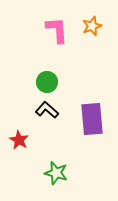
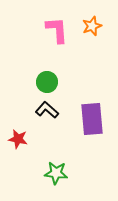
red star: moved 1 px left, 1 px up; rotated 18 degrees counterclockwise
green star: rotated 10 degrees counterclockwise
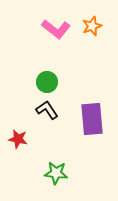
pink L-shape: moved 1 px left, 1 px up; rotated 132 degrees clockwise
black L-shape: rotated 15 degrees clockwise
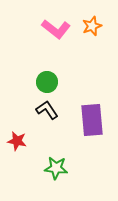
purple rectangle: moved 1 px down
red star: moved 1 px left, 2 px down
green star: moved 5 px up
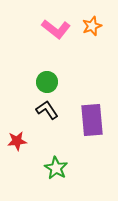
red star: rotated 18 degrees counterclockwise
green star: rotated 25 degrees clockwise
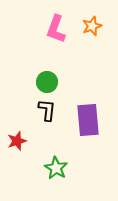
pink L-shape: rotated 72 degrees clockwise
black L-shape: rotated 40 degrees clockwise
purple rectangle: moved 4 px left
red star: rotated 12 degrees counterclockwise
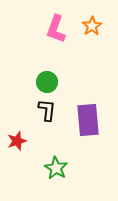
orange star: rotated 12 degrees counterclockwise
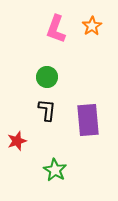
green circle: moved 5 px up
green star: moved 1 px left, 2 px down
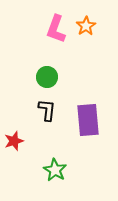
orange star: moved 6 px left
red star: moved 3 px left
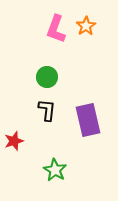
purple rectangle: rotated 8 degrees counterclockwise
